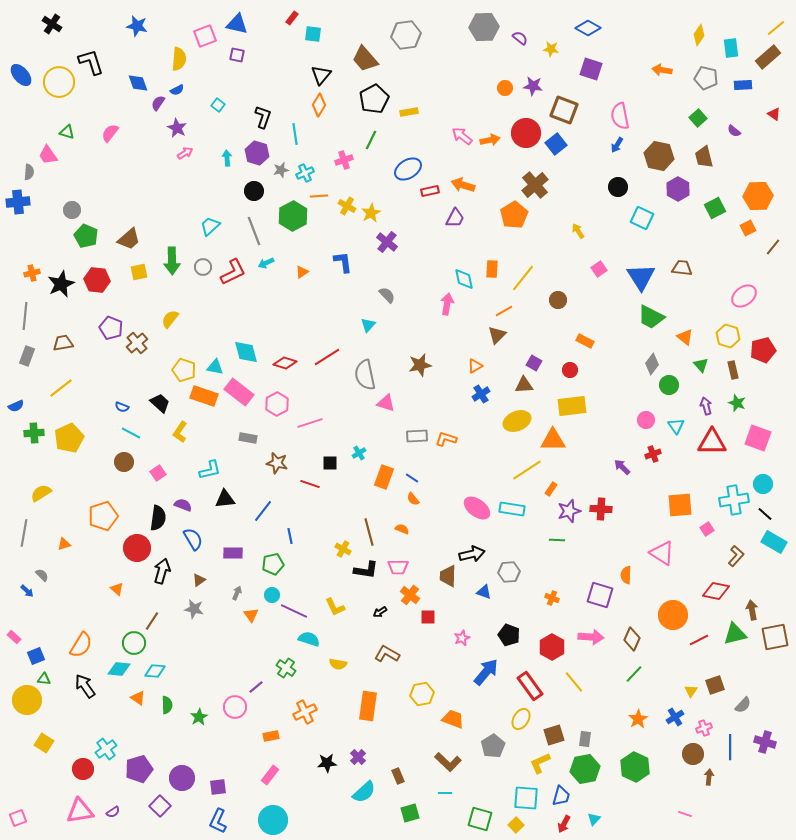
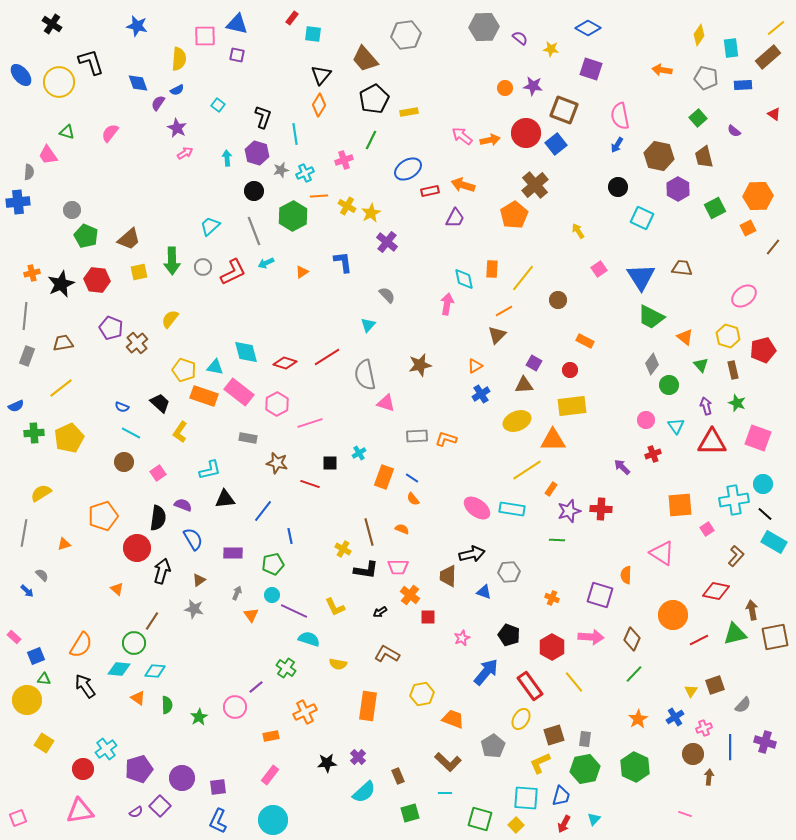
pink square at (205, 36): rotated 20 degrees clockwise
purple semicircle at (113, 812): moved 23 px right
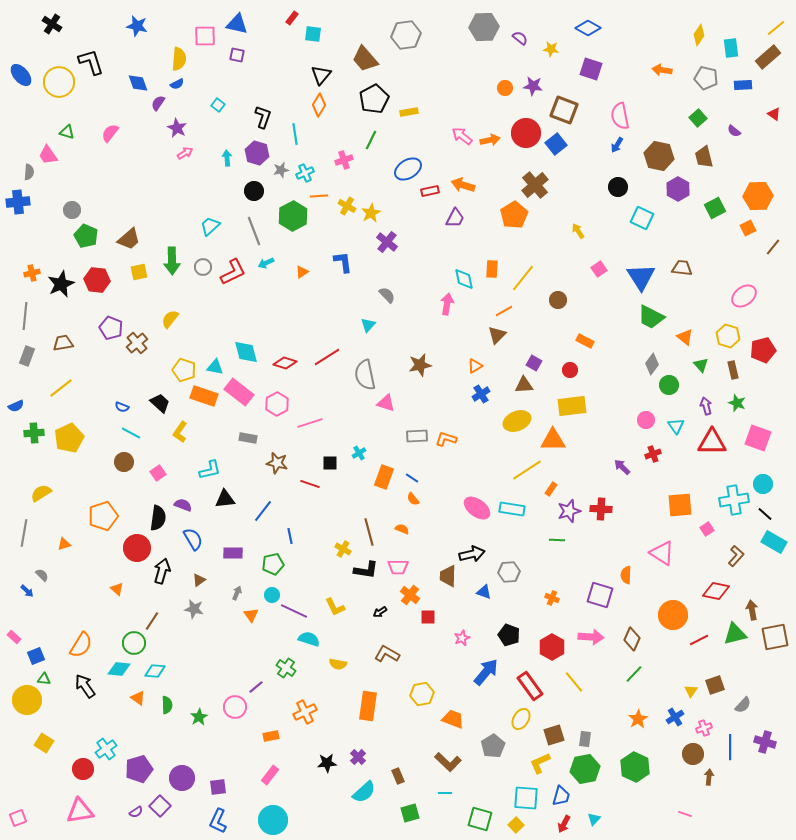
blue semicircle at (177, 90): moved 6 px up
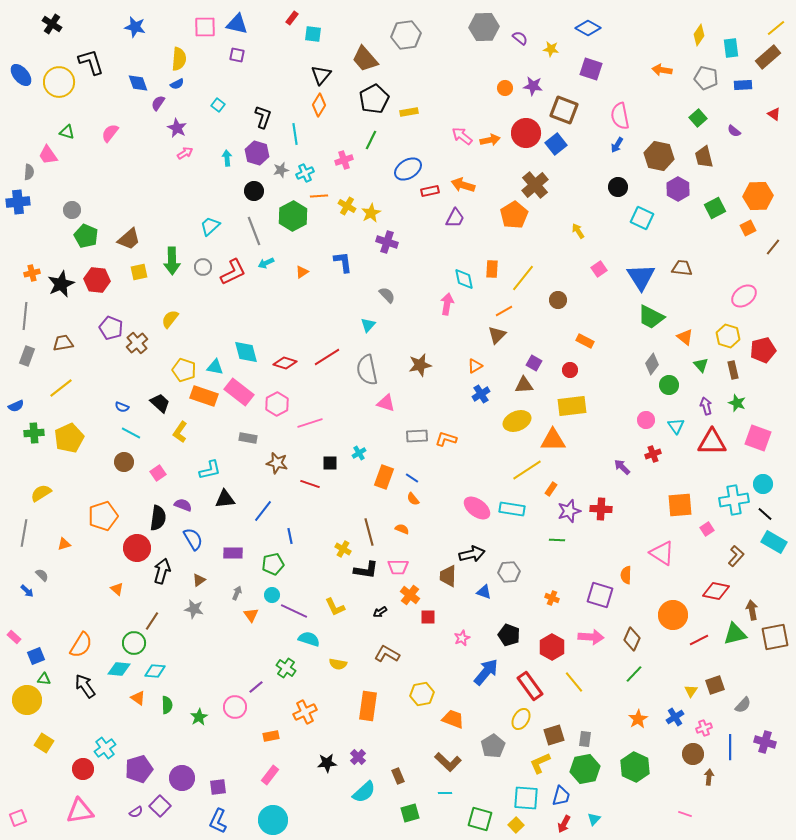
blue star at (137, 26): moved 2 px left, 1 px down
pink square at (205, 36): moved 9 px up
purple cross at (387, 242): rotated 20 degrees counterclockwise
gray semicircle at (365, 375): moved 2 px right, 5 px up
cyan cross at (106, 749): moved 1 px left, 1 px up
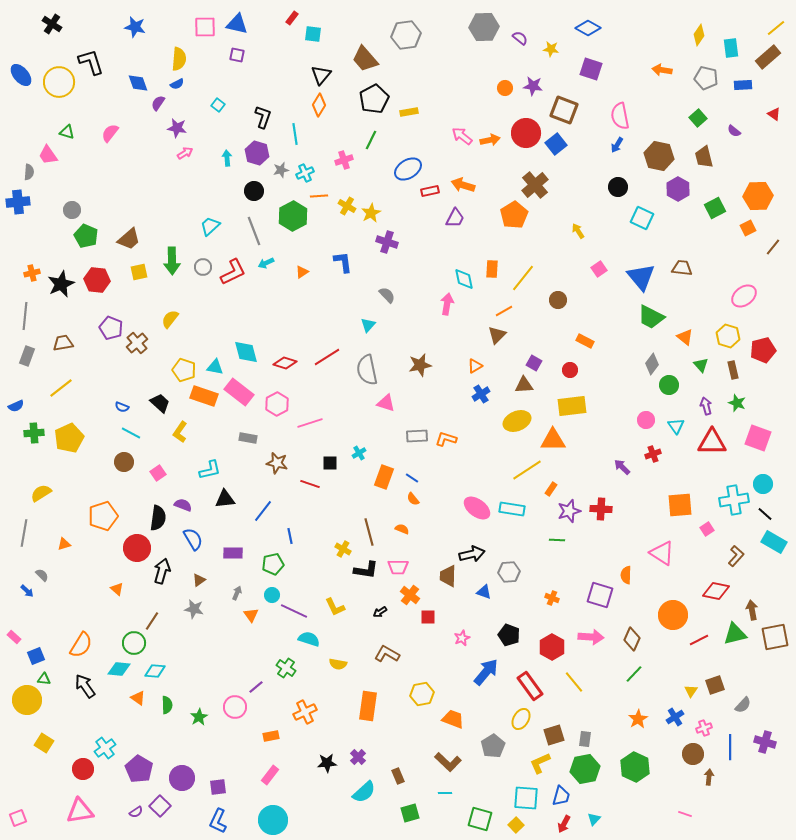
purple star at (177, 128): rotated 18 degrees counterclockwise
blue triangle at (641, 277): rotated 8 degrees counterclockwise
purple pentagon at (139, 769): rotated 24 degrees counterclockwise
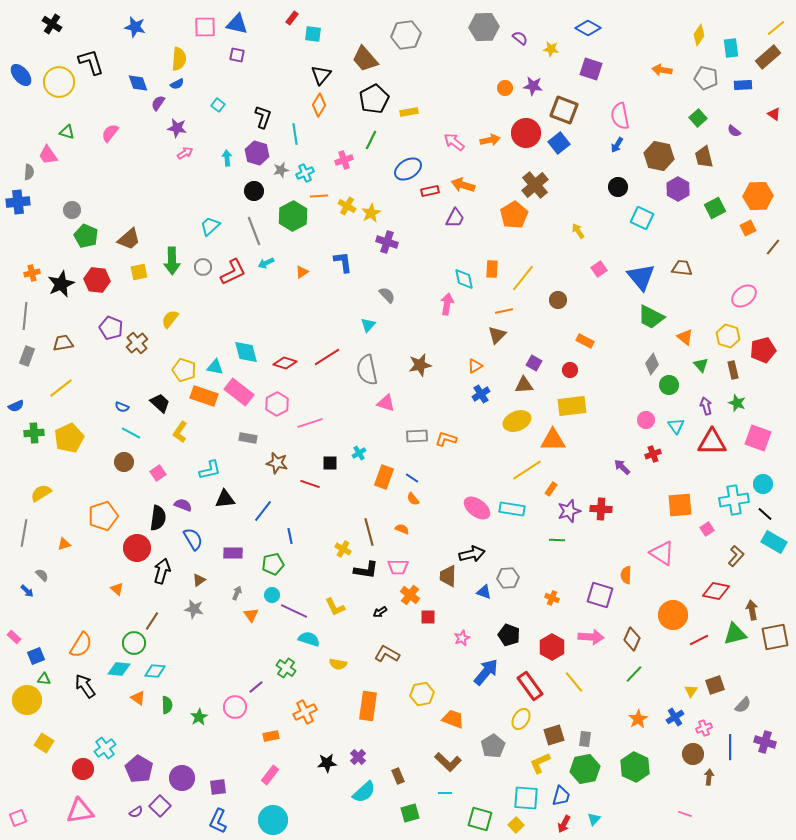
pink arrow at (462, 136): moved 8 px left, 6 px down
blue square at (556, 144): moved 3 px right, 1 px up
orange line at (504, 311): rotated 18 degrees clockwise
gray hexagon at (509, 572): moved 1 px left, 6 px down
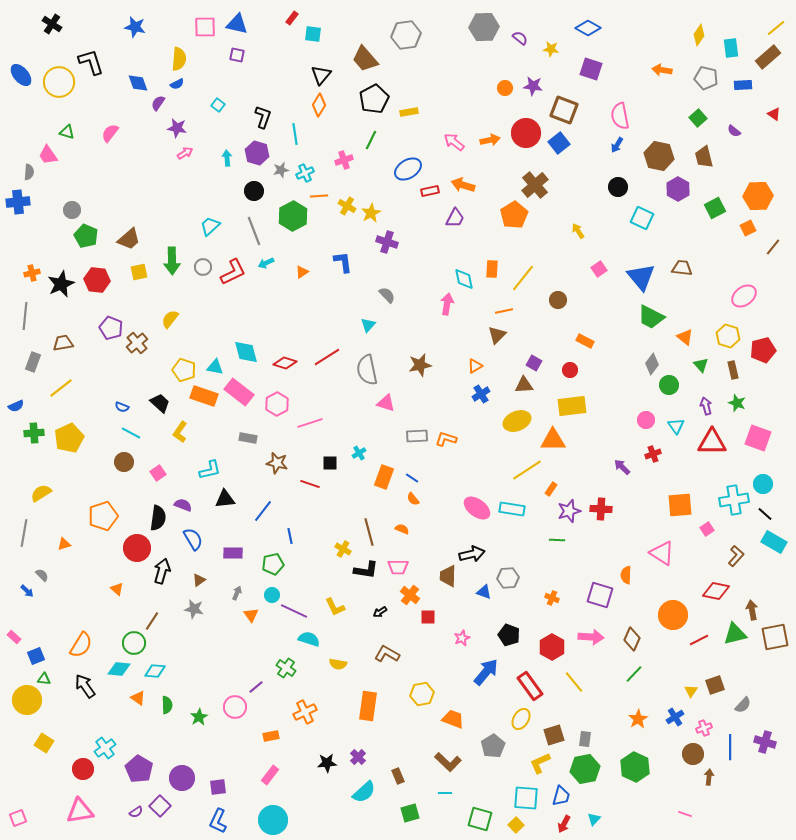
gray rectangle at (27, 356): moved 6 px right, 6 px down
